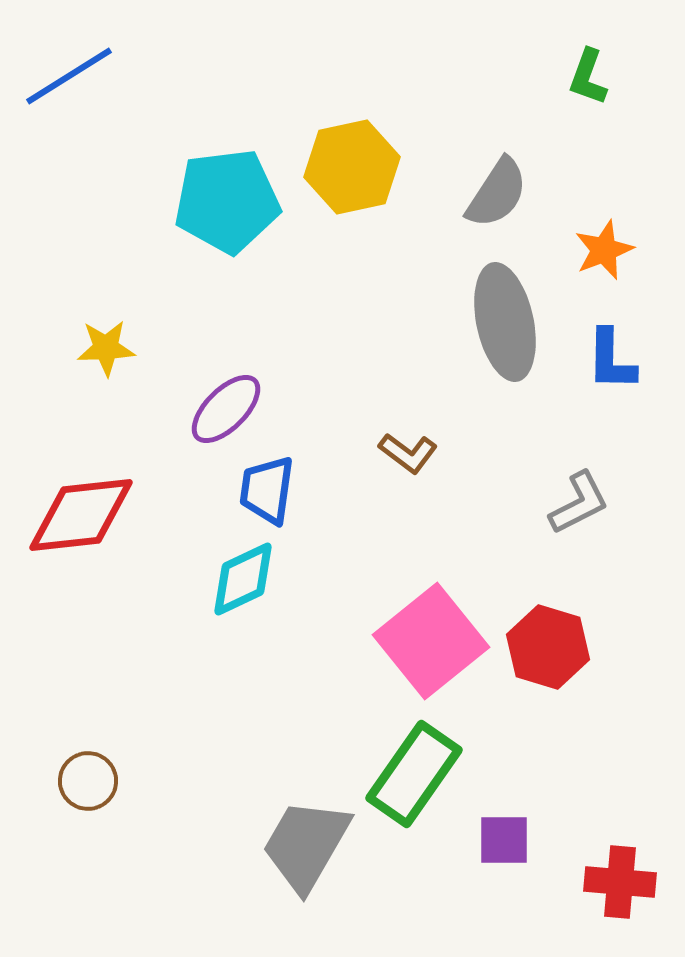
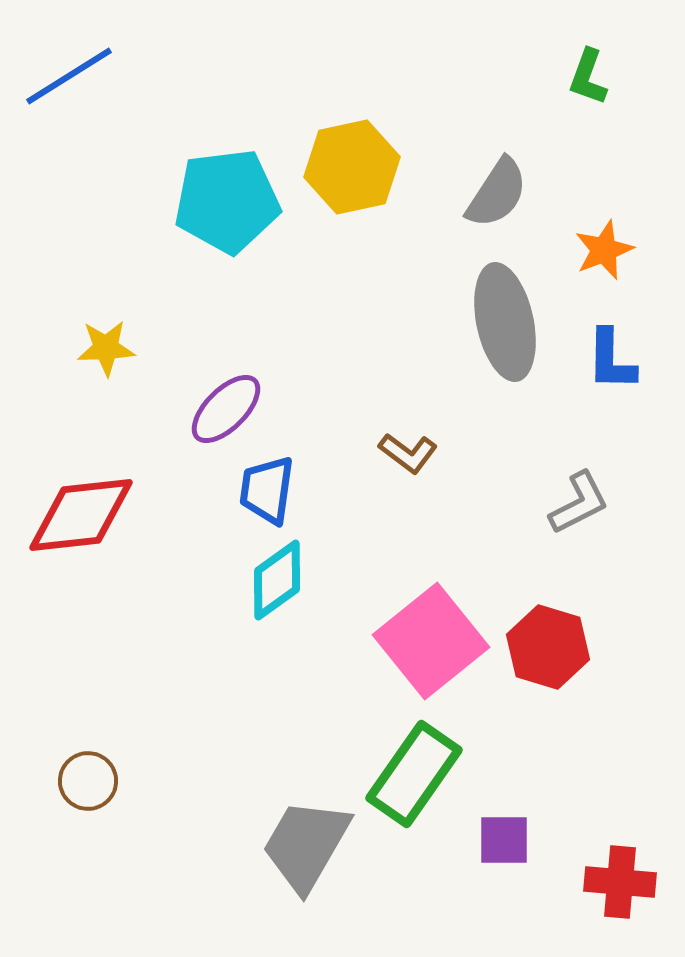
cyan diamond: moved 34 px right, 1 px down; rotated 10 degrees counterclockwise
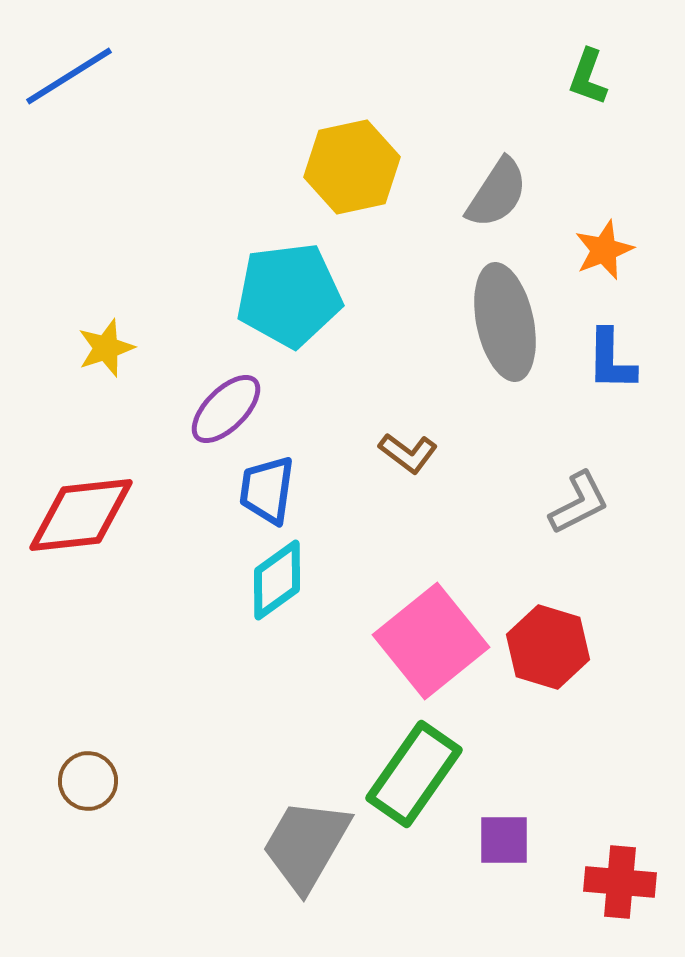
cyan pentagon: moved 62 px right, 94 px down
yellow star: rotated 16 degrees counterclockwise
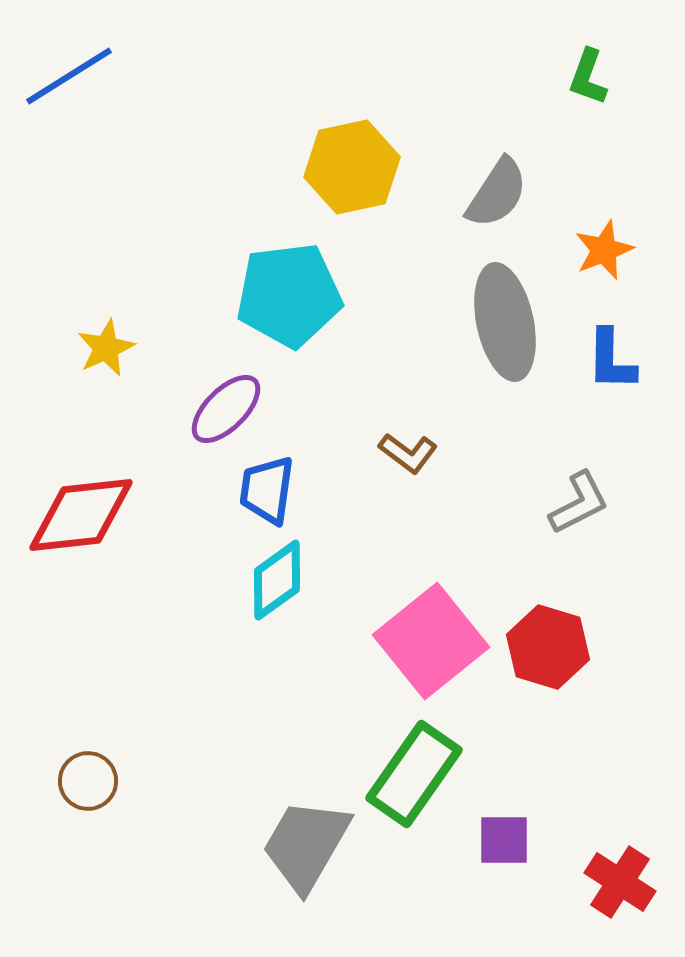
yellow star: rotated 6 degrees counterclockwise
red cross: rotated 28 degrees clockwise
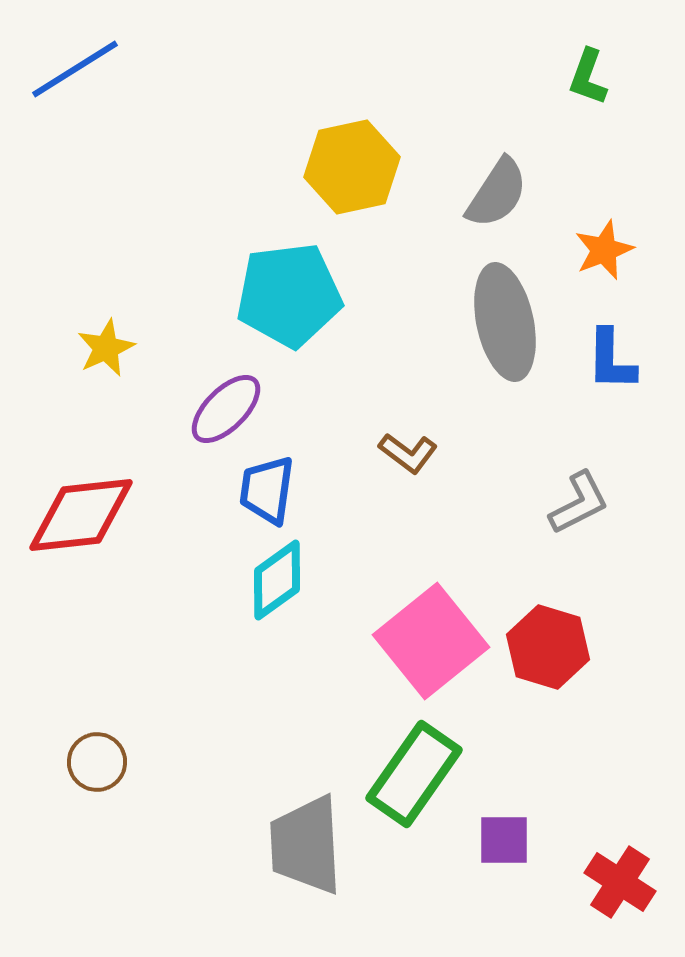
blue line: moved 6 px right, 7 px up
brown circle: moved 9 px right, 19 px up
gray trapezoid: rotated 33 degrees counterclockwise
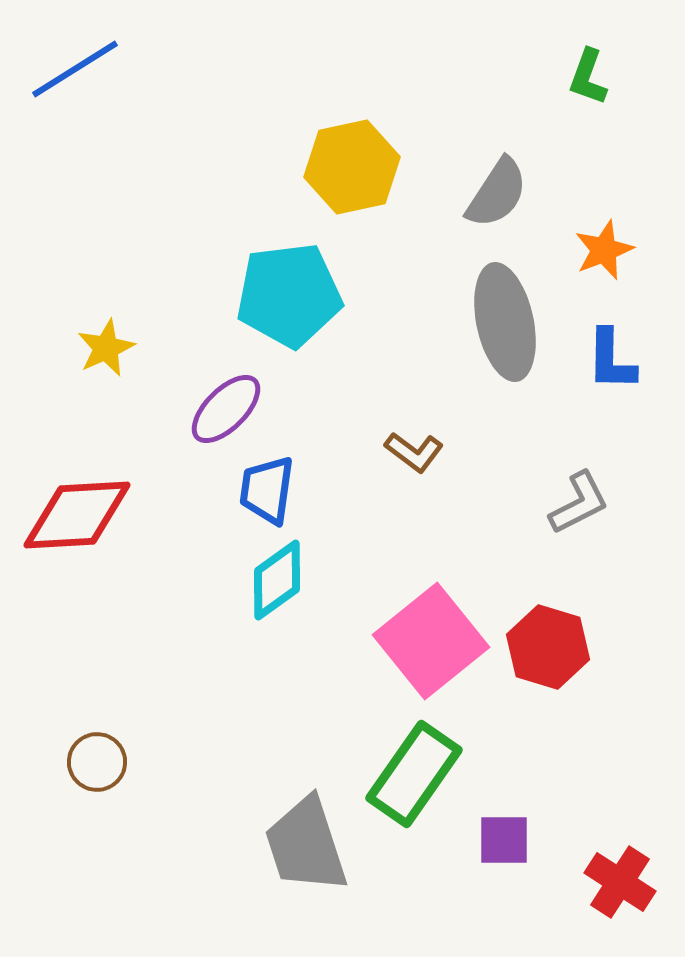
brown L-shape: moved 6 px right, 1 px up
red diamond: moved 4 px left; rotated 3 degrees clockwise
gray trapezoid: rotated 15 degrees counterclockwise
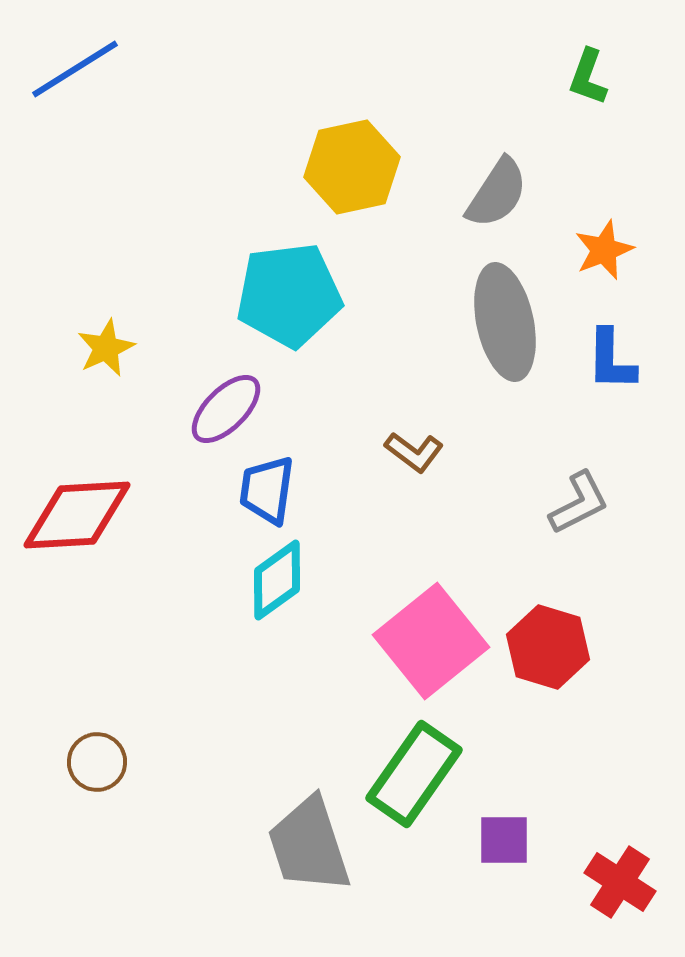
gray trapezoid: moved 3 px right
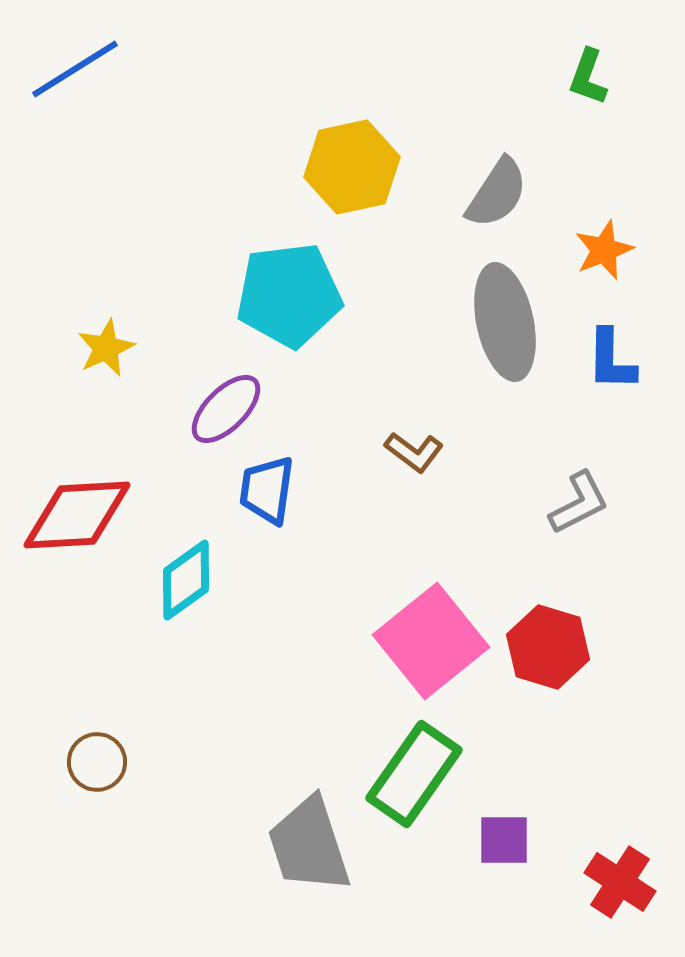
cyan diamond: moved 91 px left
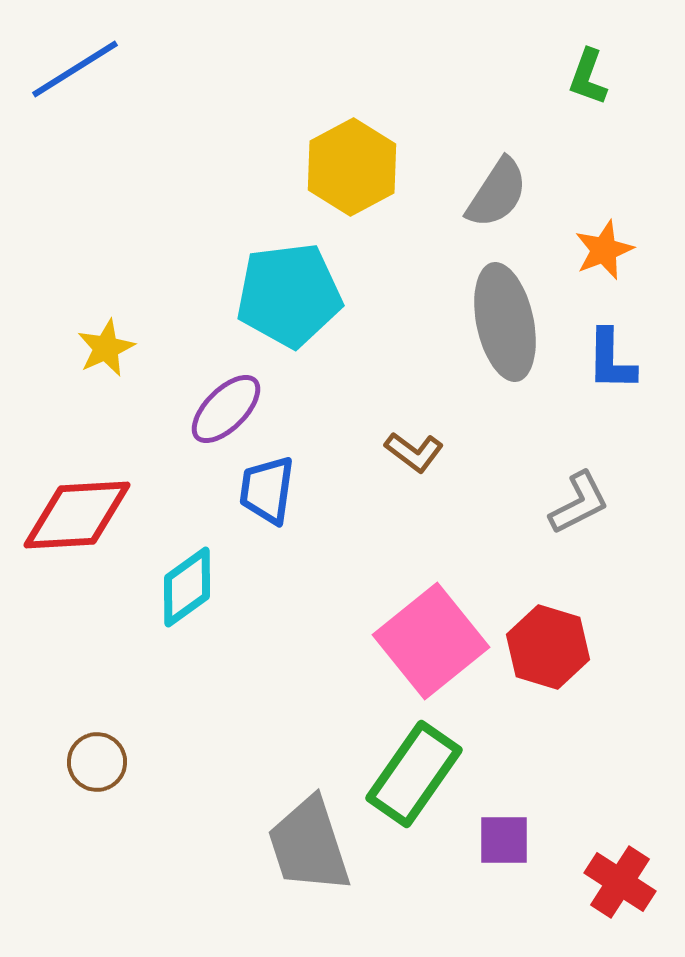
yellow hexagon: rotated 16 degrees counterclockwise
cyan diamond: moved 1 px right, 7 px down
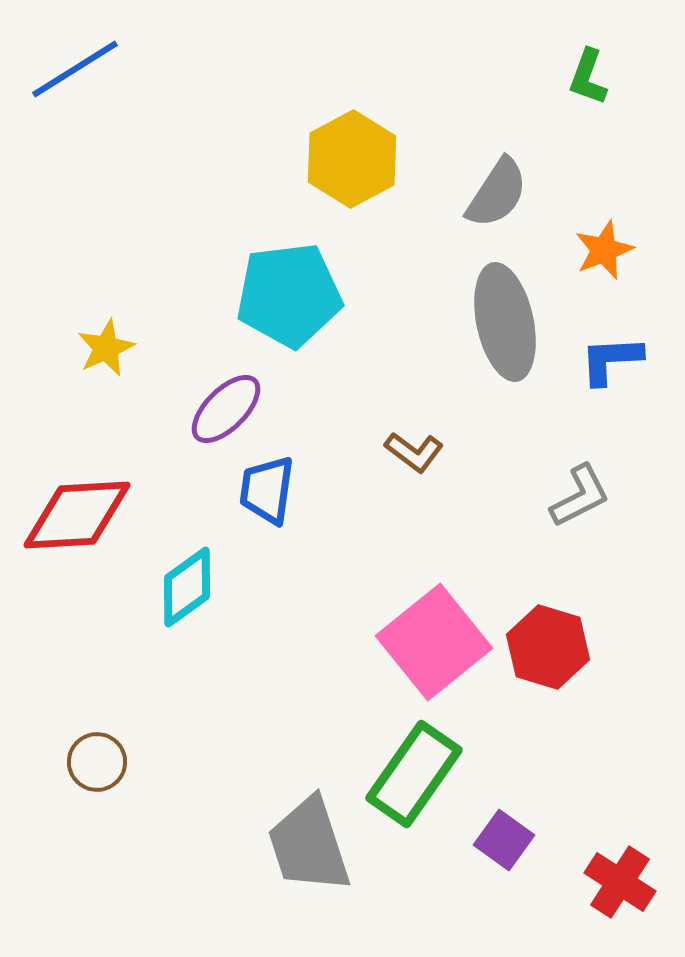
yellow hexagon: moved 8 px up
blue L-shape: rotated 86 degrees clockwise
gray L-shape: moved 1 px right, 7 px up
pink square: moved 3 px right, 1 px down
purple square: rotated 36 degrees clockwise
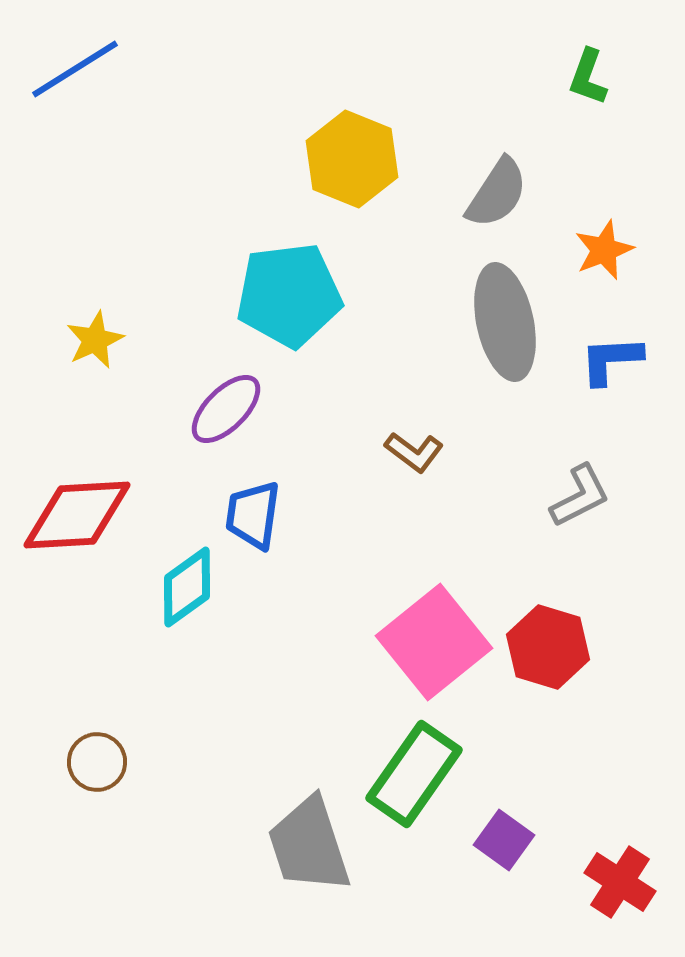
yellow hexagon: rotated 10 degrees counterclockwise
yellow star: moved 11 px left, 8 px up
blue trapezoid: moved 14 px left, 25 px down
